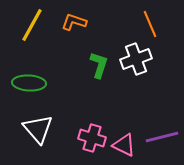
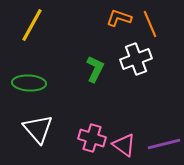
orange L-shape: moved 45 px right, 4 px up
green L-shape: moved 4 px left, 4 px down; rotated 8 degrees clockwise
purple line: moved 2 px right, 7 px down
pink triangle: rotated 10 degrees clockwise
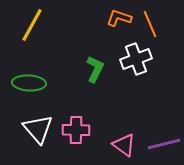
pink cross: moved 16 px left, 8 px up; rotated 16 degrees counterclockwise
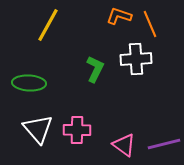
orange L-shape: moved 2 px up
yellow line: moved 16 px right
white cross: rotated 16 degrees clockwise
pink cross: moved 1 px right
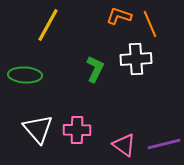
green ellipse: moved 4 px left, 8 px up
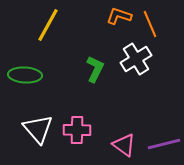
white cross: rotated 28 degrees counterclockwise
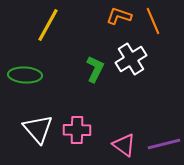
orange line: moved 3 px right, 3 px up
white cross: moved 5 px left
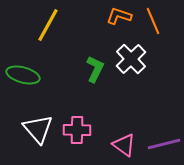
white cross: rotated 12 degrees counterclockwise
green ellipse: moved 2 px left; rotated 12 degrees clockwise
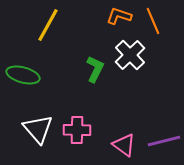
white cross: moved 1 px left, 4 px up
purple line: moved 3 px up
